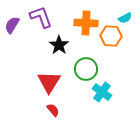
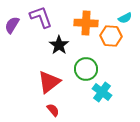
red triangle: rotated 20 degrees clockwise
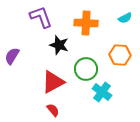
purple semicircle: moved 31 px down
orange hexagon: moved 9 px right, 19 px down
black star: rotated 18 degrees counterclockwise
red triangle: moved 4 px right; rotated 10 degrees clockwise
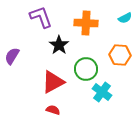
black star: rotated 18 degrees clockwise
red semicircle: rotated 32 degrees counterclockwise
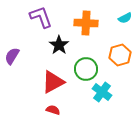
orange hexagon: rotated 20 degrees counterclockwise
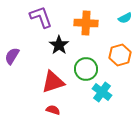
red triangle: rotated 10 degrees clockwise
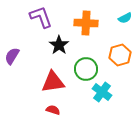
red triangle: rotated 10 degrees clockwise
